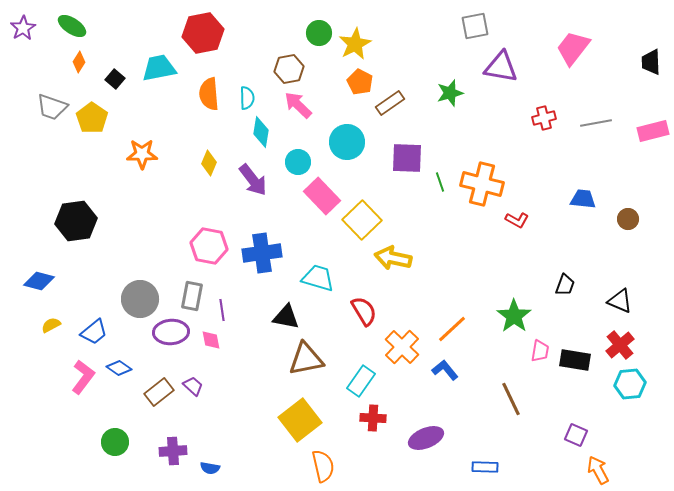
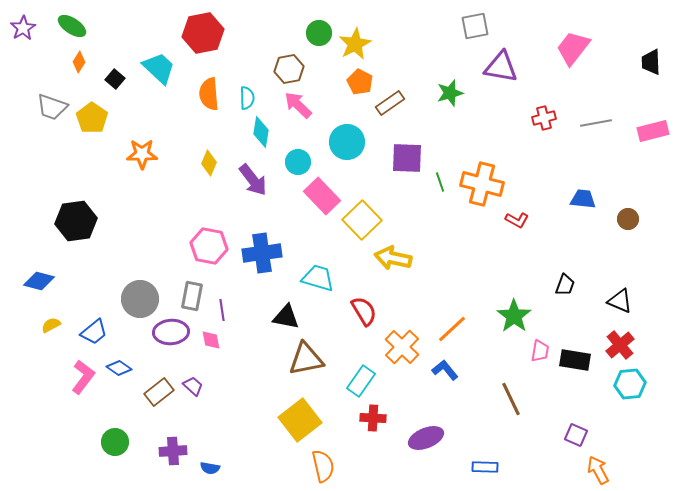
cyan trapezoid at (159, 68): rotated 54 degrees clockwise
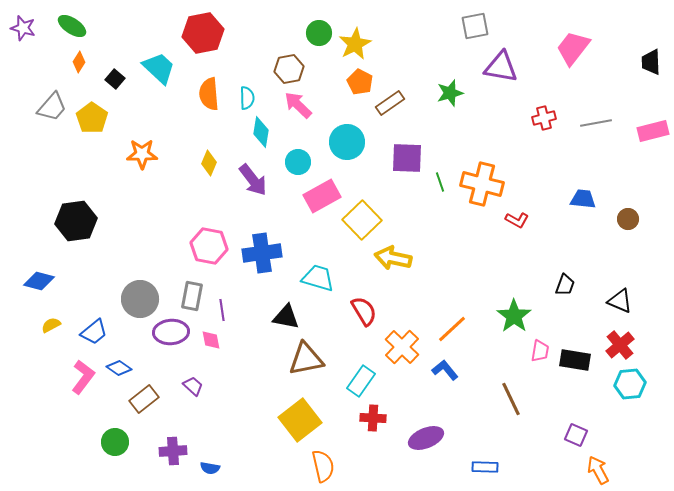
purple star at (23, 28): rotated 25 degrees counterclockwise
gray trapezoid at (52, 107): rotated 68 degrees counterclockwise
pink rectangle at (322, 196): rotated 75 degrees counterclockwise
brown rectangle at (159, 392): moved 15 px left, 7 px down
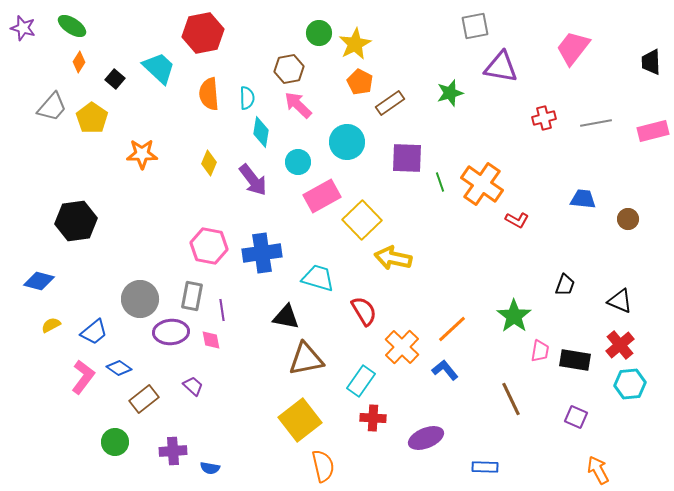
orange cross at (482, 184): rotated 21 degrees clockwise
purple square at (576, 435): moved 18 px up
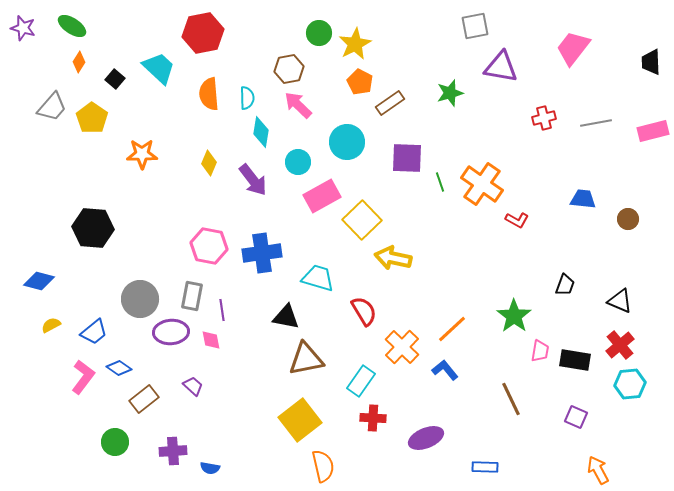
black hexagon at (76, 221): moved 17 px right, 7 px down; rotated 12 degrees clockwise
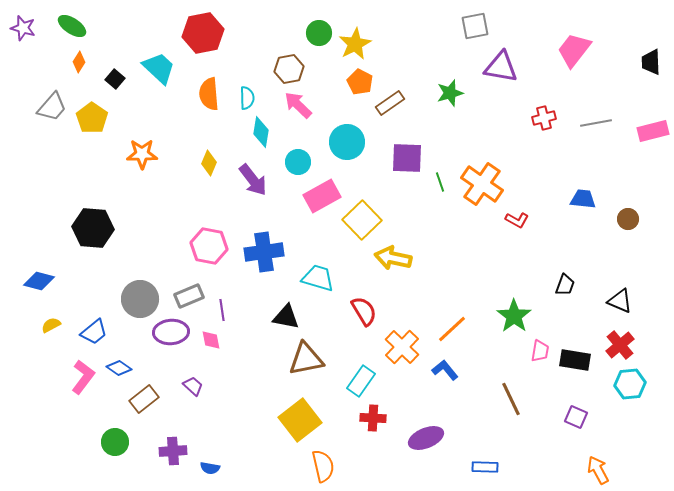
pink trapezoid at (573, 48): moved 1 px right, 2 px down
blue cross at (262, 253): moved 2 px right, 1 px up
gray rectangle at (192, 296): moved 3 px left; rotated 56 degrees clockwise
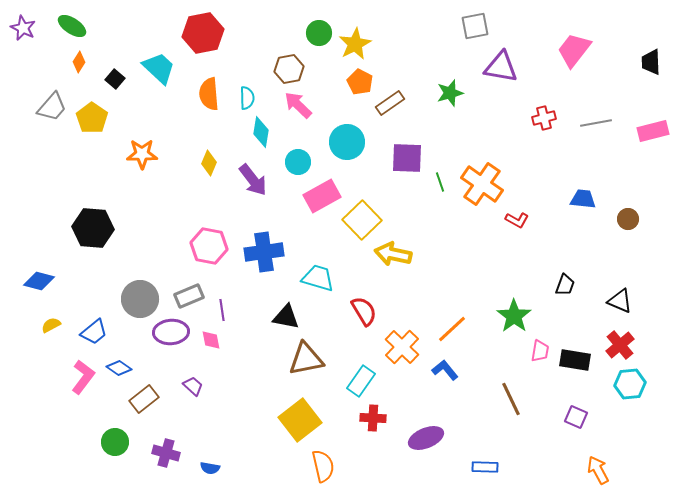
purple star at (23, 28): rotated 10 degrees clockwise
yellow arrow at (393, 258): moved 4 px up
purple cross at (173, 451): moved 7 px left, 2 px down; rotated 20 degrees clockwise
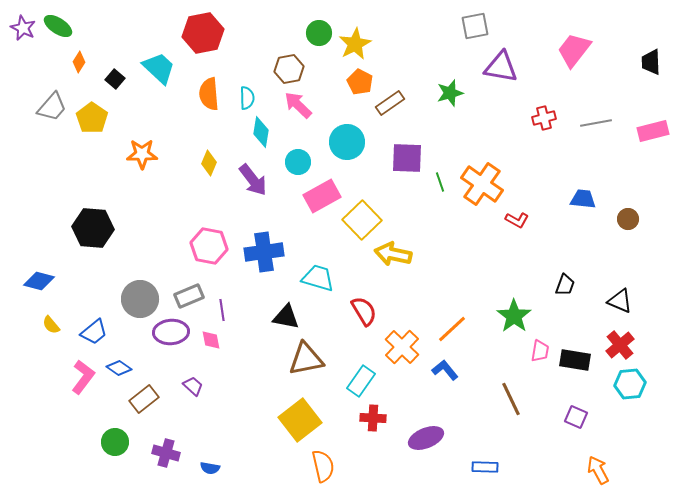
green ellipse at (72, 26): moved 14 px left
yellow semicircle at (51, 325): rotated 102 degrees counterclockwise
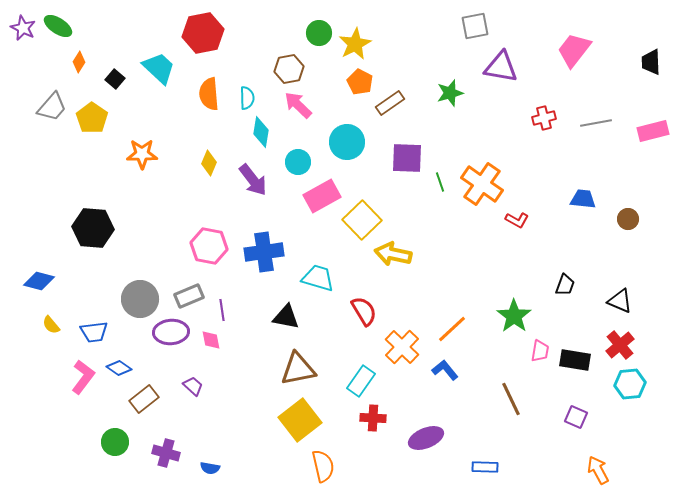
blue trapezoid at (94, 332): rotated 32 degrees clockwise
brown triangle at (306, 359): moved 8 px left, 10 px down
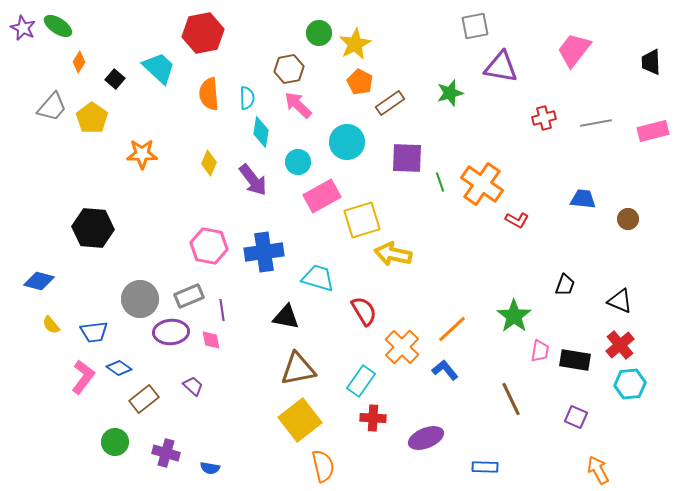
yellow square at (362, 220): rotated 27 degrees clockwise
